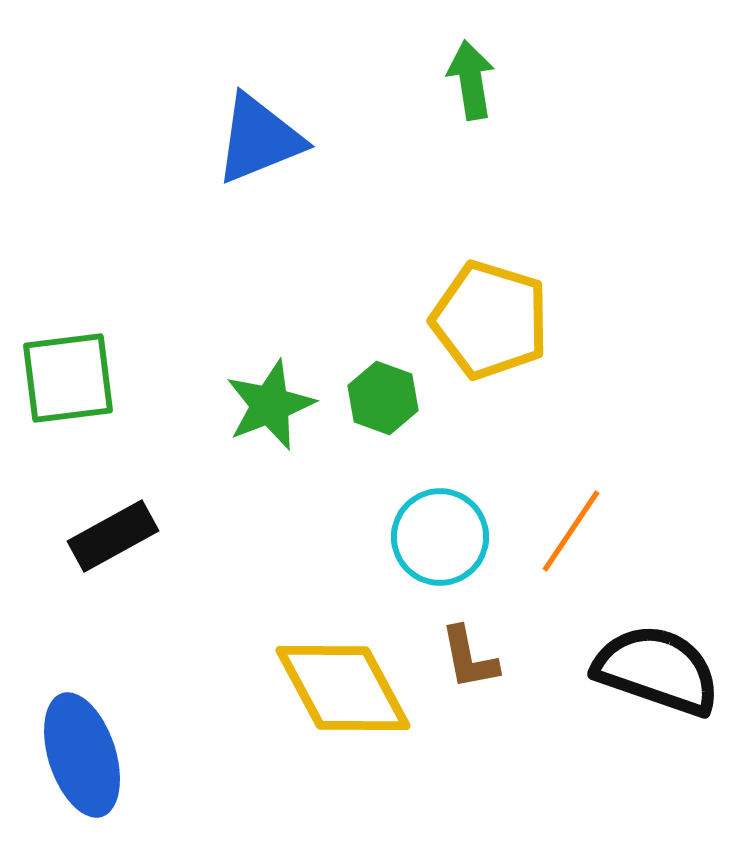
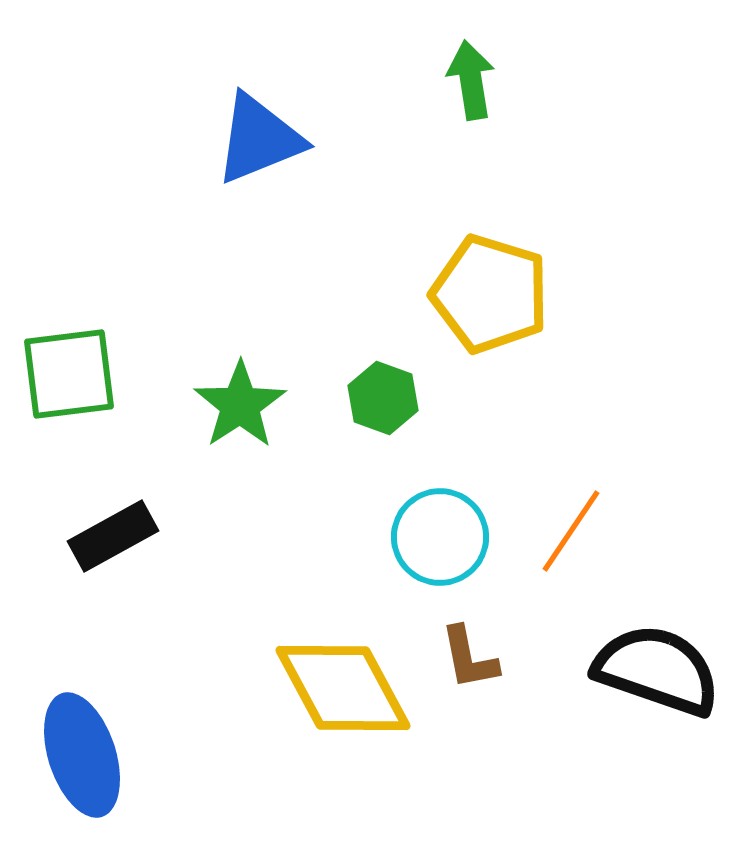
yellow pentagon: moved 26 px up
green square: moved 1 px right, 4 px up
green star: moved 30 px left; rotated 12 degrees counterclockwise
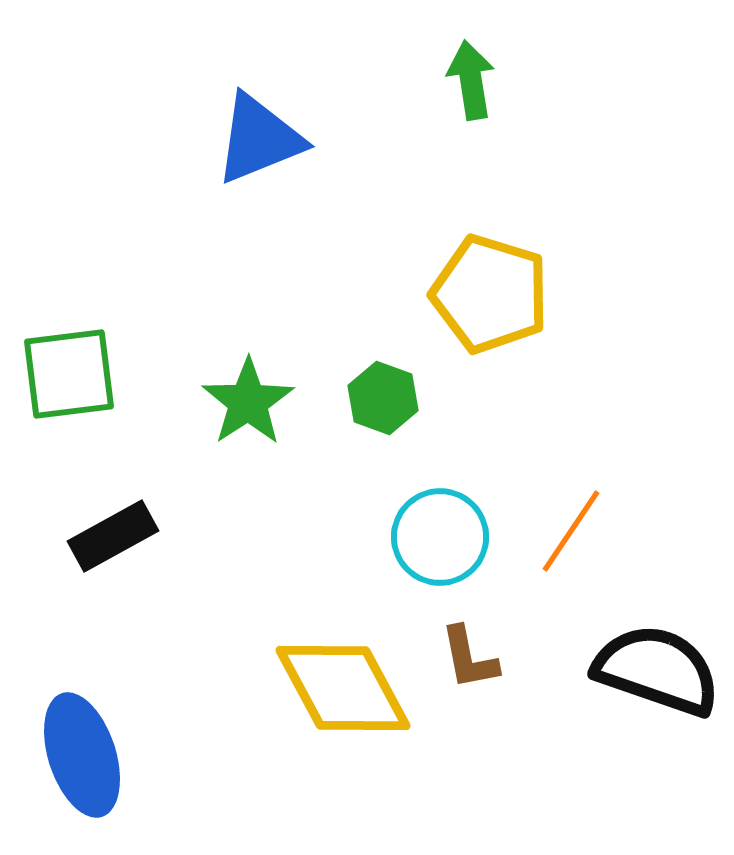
green star: moved 8 px right, 3 px up
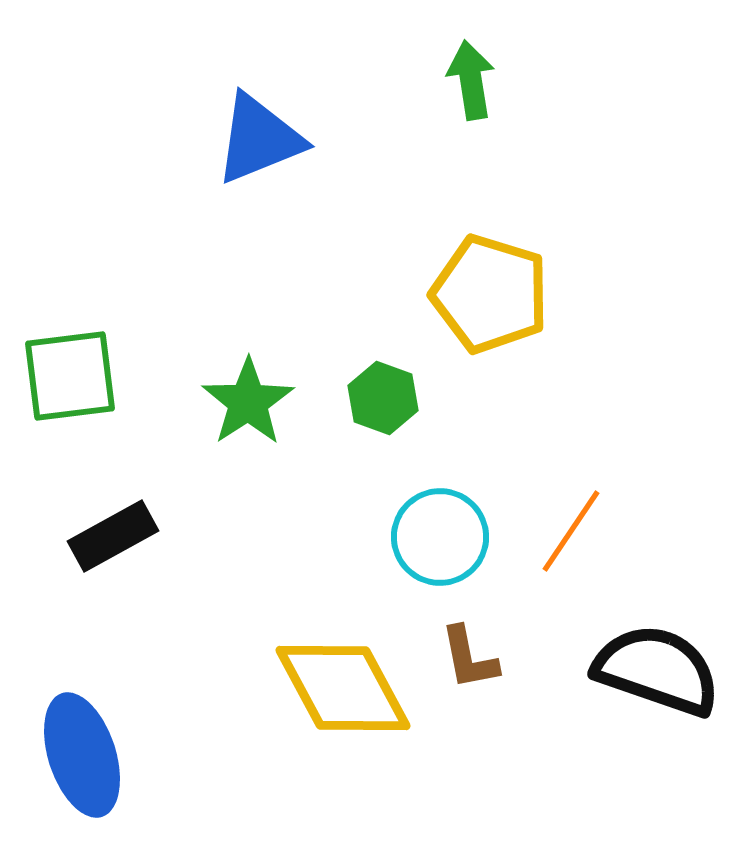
green square: moved 1 px right, 2 px down
